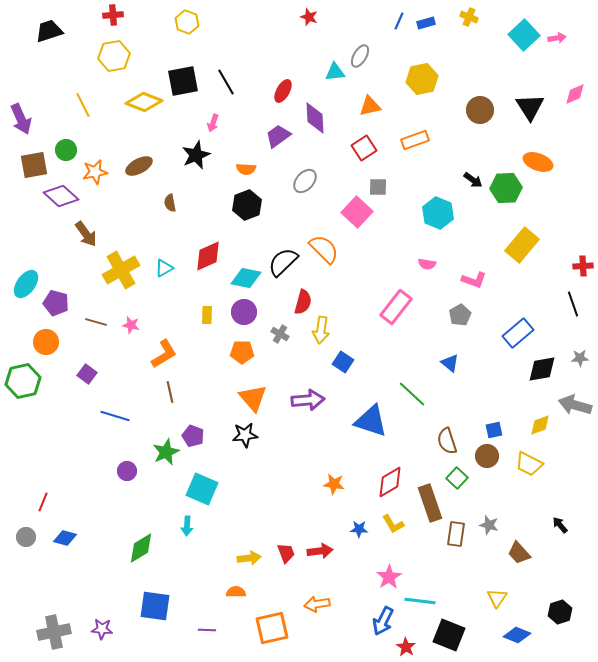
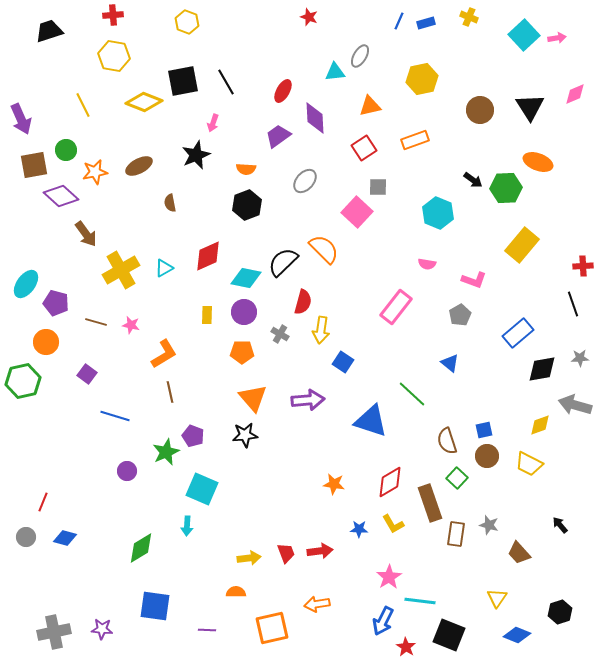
yellow hexagon at (114, 56): rotated 20 degrees clockwise
blue square at (494, 430): moved 10 px left
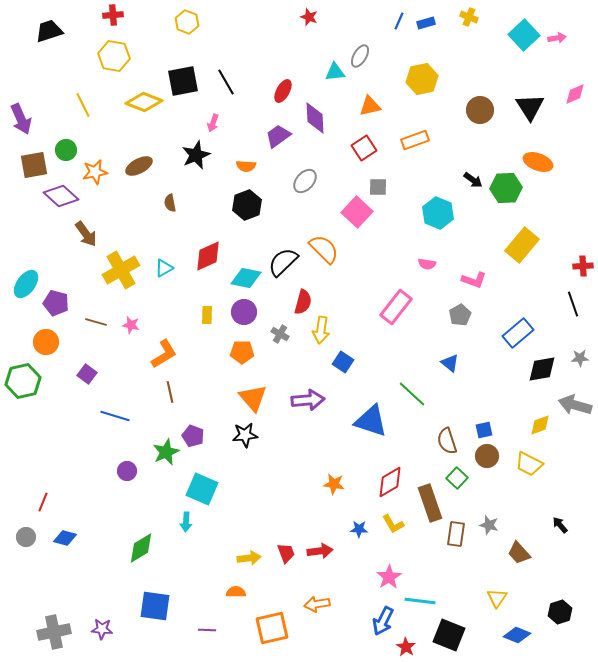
orange semicircle at (246, 169): moved 3 px up
cyan arrow at (187, 526): moved 1 px left, 4 px up
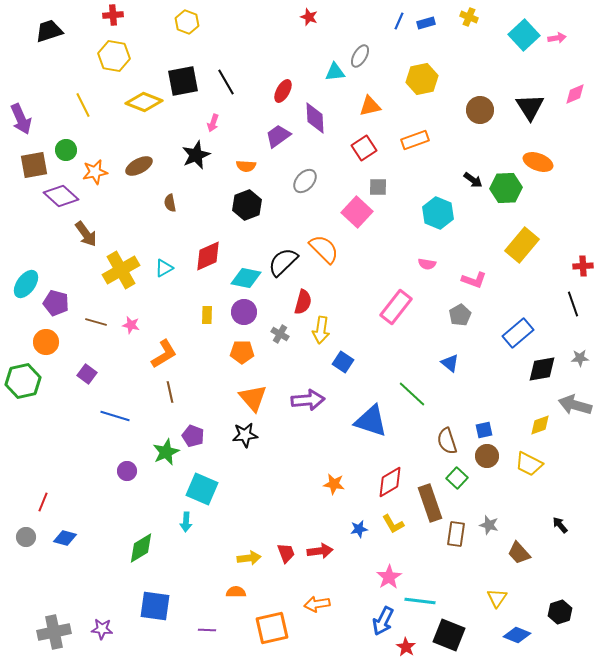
blue star at (359, 529): rotated 12 degrees counterclockwise
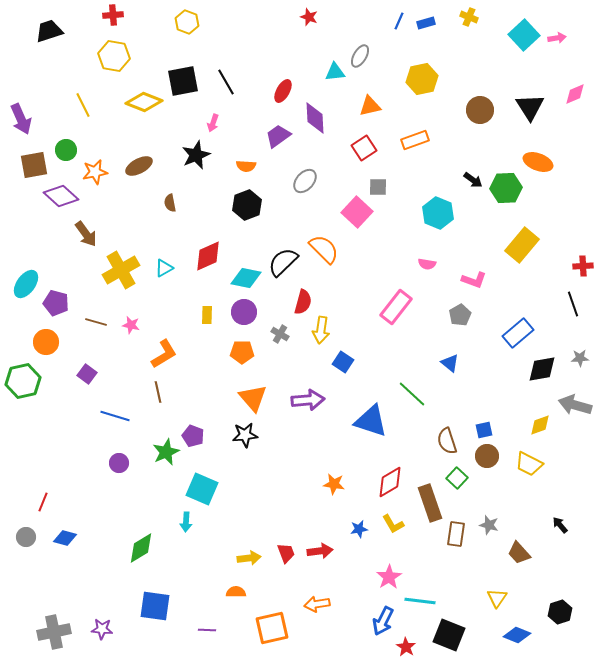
brown line at (170, 392): moved 12 px left
purple circle at (127, 471): moved 8 px left, 8 px up
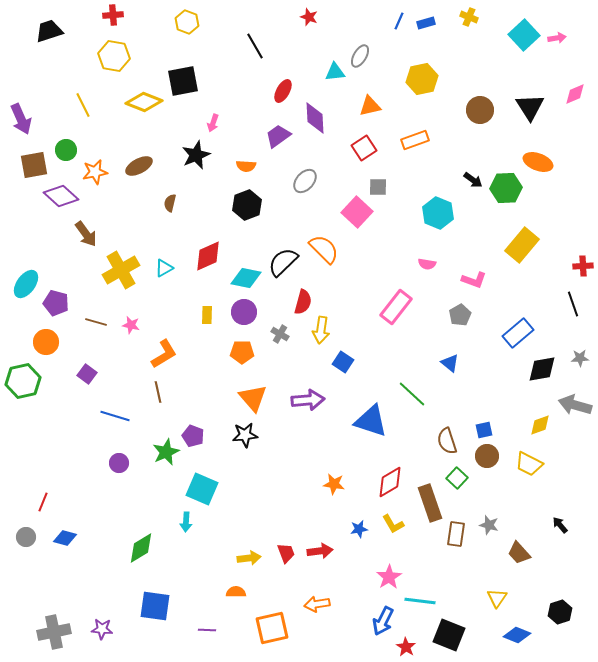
black line at (226, 82): moved 29 px right, 36 px up
brown semicircle at (170, 203): rotated 24 degrees clockwise
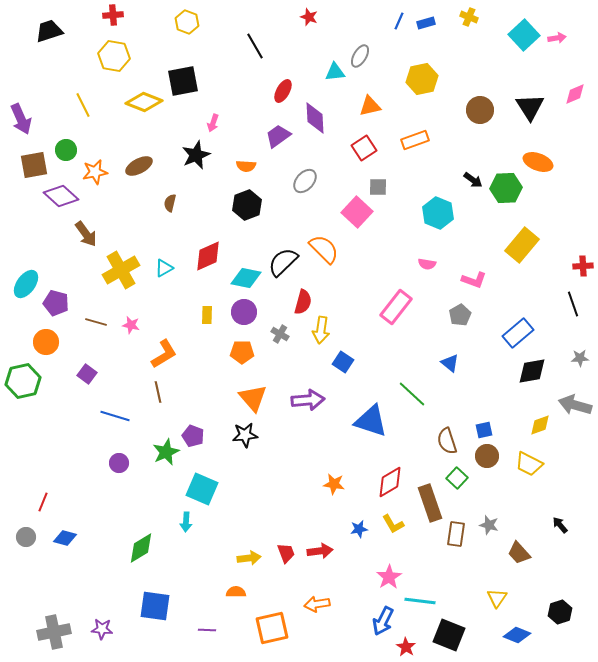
black diamond at (542, 369): moved 10 px left, 2 px down
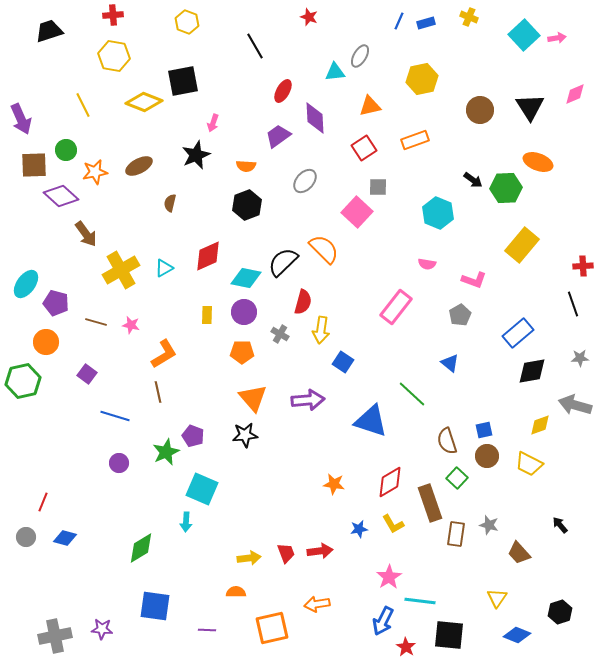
brown square at (34, 165): rotated 8 degrees clockwise
gray cross at (54, 632): moved 1 px right, 4 px down
black square at (449, 635): rotated 16 degrees counterclockwise
